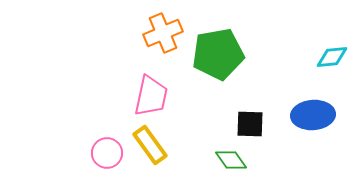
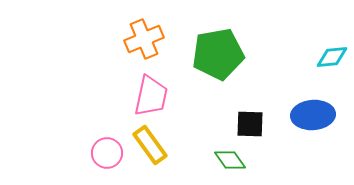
orange cross: moved 19 px left, 6 px down
green diamond: moved 1 px left
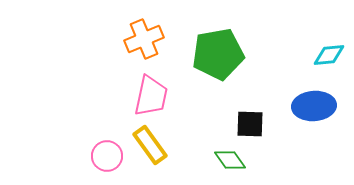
cyan diamond: moved 3 px left, 2 px up
blue ellipse: moved 1 px right, 9 px up
pink circle: moved 3 px down
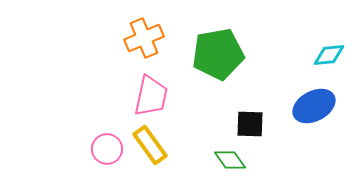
orange cross: moved 1 px up
blue ellipse: rotated 24 degrees counterclockwise
pink circle: moved 7 px up
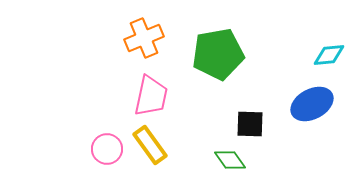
blue ellipse: moved 2 px left, 2 px up
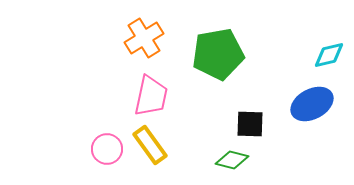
orange cross: rotated 9 degrees counterclockwise
cyan diamond: rotated 8 degrees counterclockwise
green diamond: moved 2 px right; rotated 40 degrees counterclockwise
